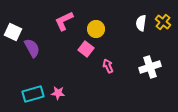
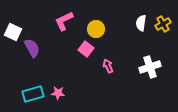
yellow cross: moved 2 px down; rotated 21 degrees clockwise
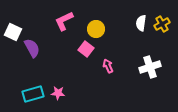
yellow cross: moved 1 px left
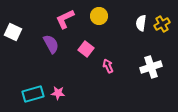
pink L-shape: moved 1 px right, 2 px up
yellow circle: moved 3 px right, 13 px up
purple semicircle: moved 19 px right, 4 px up
white cross: moved 1 px right
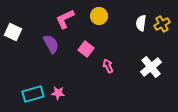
white cross: rotated 20 degrees counterclockwise
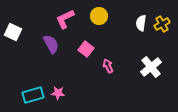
cyan rectangle: moved 1 px down
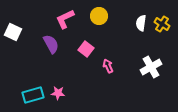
yellow cross: rotated 28 degrees counterclockwise
white cross: rotated 10 degrees clockwise
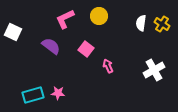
purple semicircle: moved 2 px down; rotated 24 degrees counterclockwise
white cross: moved 3 px right, 3 px down
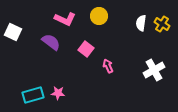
pink L-shape: rotated 130 degrees counterclockwise
purple semicircle: moved 4 px up
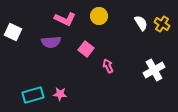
white semicircle: rotated 140 degrees clockwise
purple semicircle: rotated 138 degrees clockwise
pink star: moved 2 px right, 1 px down
